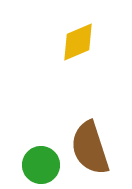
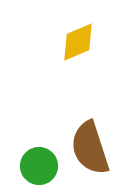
green circle: moved 2 px left, 1 px down
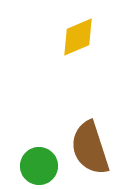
yellow diamond: moved 5 px up
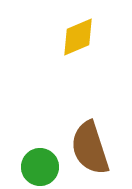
green circle: moved 1 px right, 1 px down
